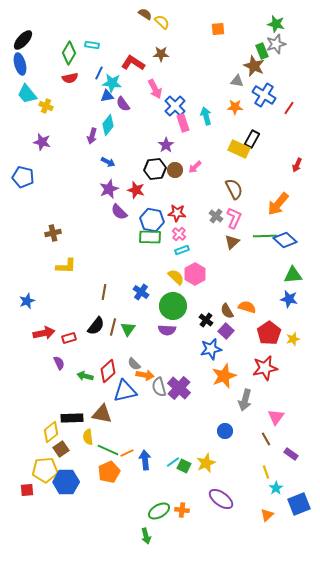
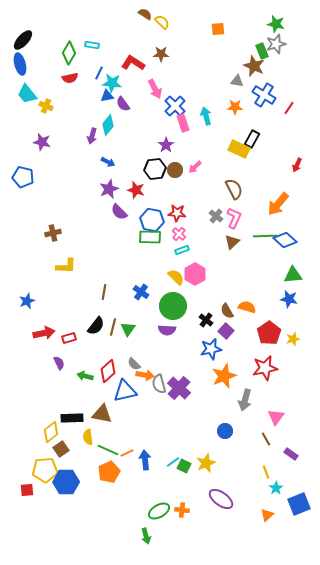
gray semicircle at (159, 387): moved 3 px up
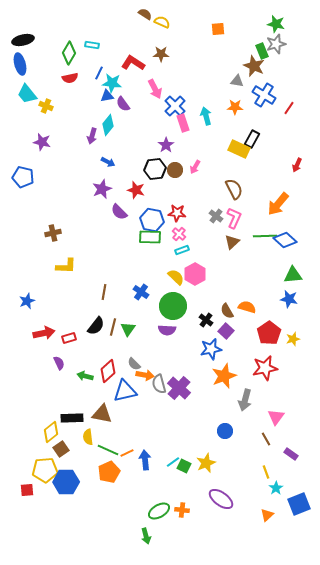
yellow semicircle at (162, 22): rotated 21 degrees counterclockwise
black ellipse at (23, 40): rotated 35 degrees clockwise
pink arrow at (195, 167): rotated 16 degrees counterclockwise
purple star at (109, 189): moved 7 px left
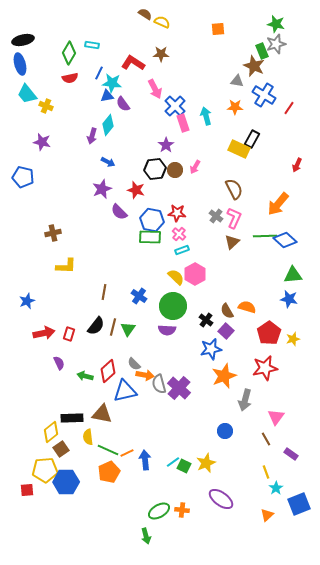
blue cross at (141, 292): moved 2 px left, 4 px down
red rectangle at (69, 338): moved 4 px up; rotated 56 degrees counterclockwise
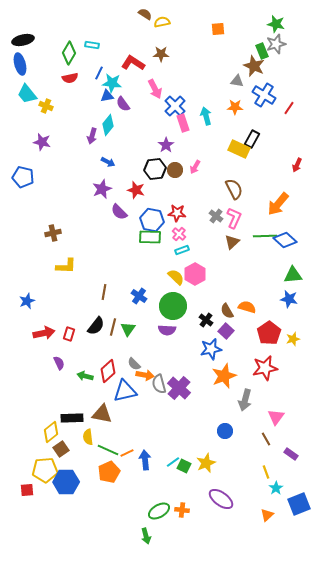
yellow semicircle at (162, 22): rotated 35 degrees counterclockwise
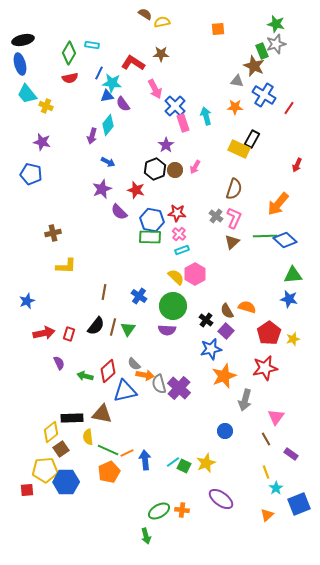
black hexagon at (155, 169): rotated 15 degrees counterclockwise
blue pentagon at (23, 177): moved 8 px right, 3 px up
brown semicircle at (234, 189): rotated 45 degrees clockwise
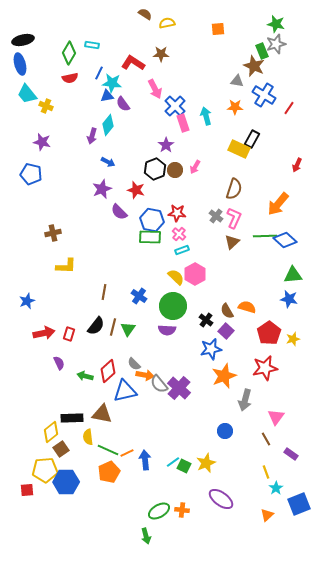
yellow semicircle at (162, 22): moved 5 px right, 1 px down
gray semicircle at (159, 384): rotated 24 degrees counterclockwise
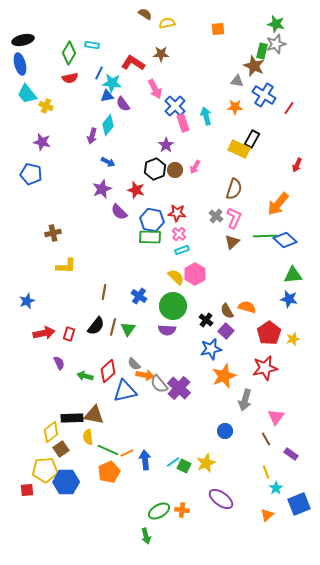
green rectangle at (262, 51): rotated 35 degrees clockwise
brown triangle at (102, 414): moved 8 px left, 1 px down
